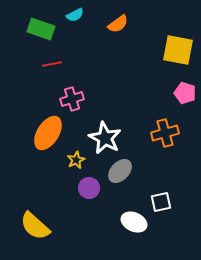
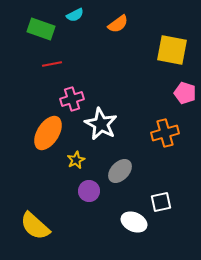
yellow square: moved 6 px left
white star: moved 4 px left, 14 px up
purple circle: moved 3 px down
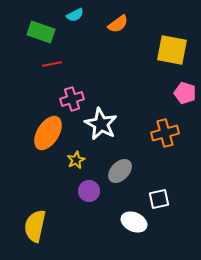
green rectangle: moved 3 px down
white square: moved 2 px left, 3 px up
yellow semicircle: rotated 60 degrees clockwise
